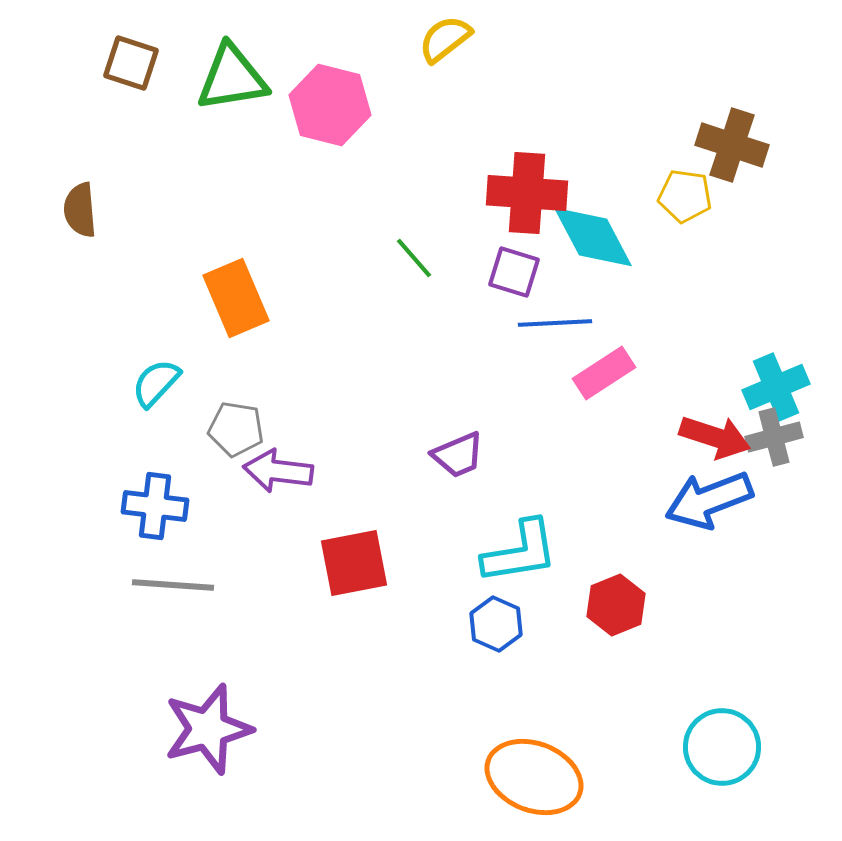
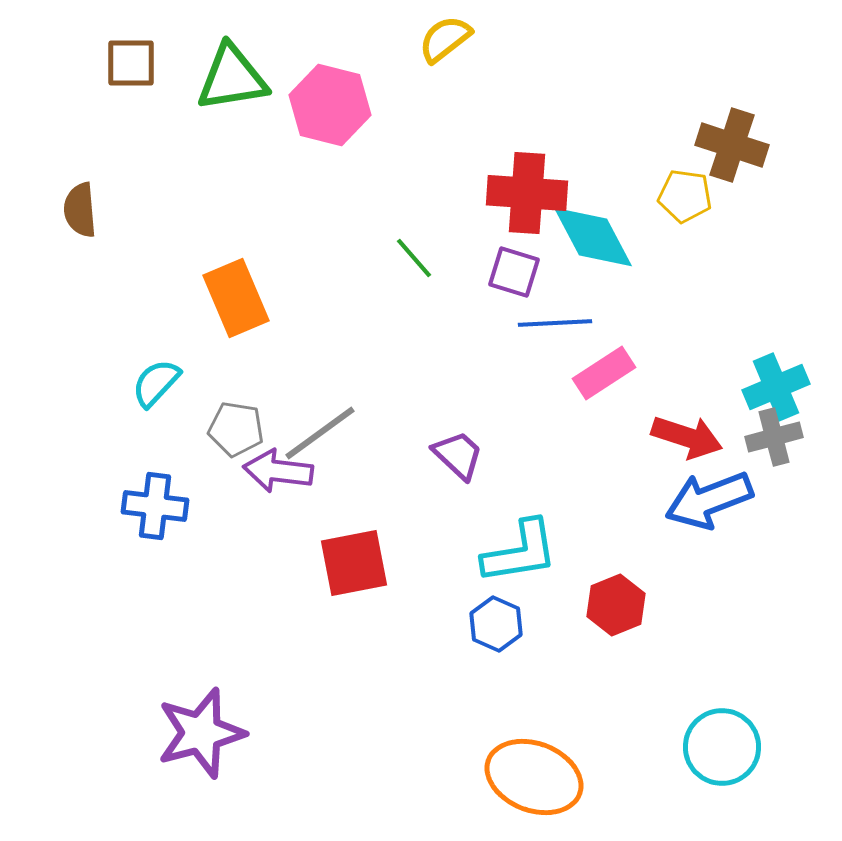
brown square: rotated 18 degrees counterclockwise
red arrow: moved 28 px left
purple trapezoid: rotated 114 degrees counterclockwise
gray line: moved 147 px right, 152 px up; rotated 40 degrees counterclockwise
purple star: moved 7 px left, 4 px down
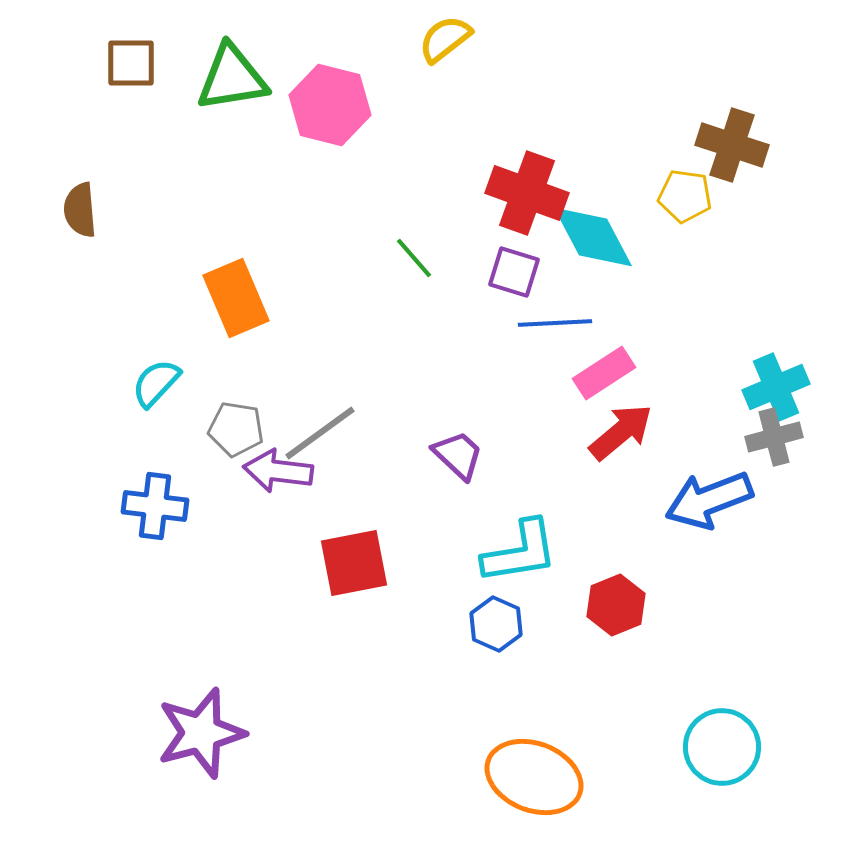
red cross: rotated 16 degrees clockwise
red arrow: moved 66 px left, 5 px up; rotated 58 degrees counterclockwise
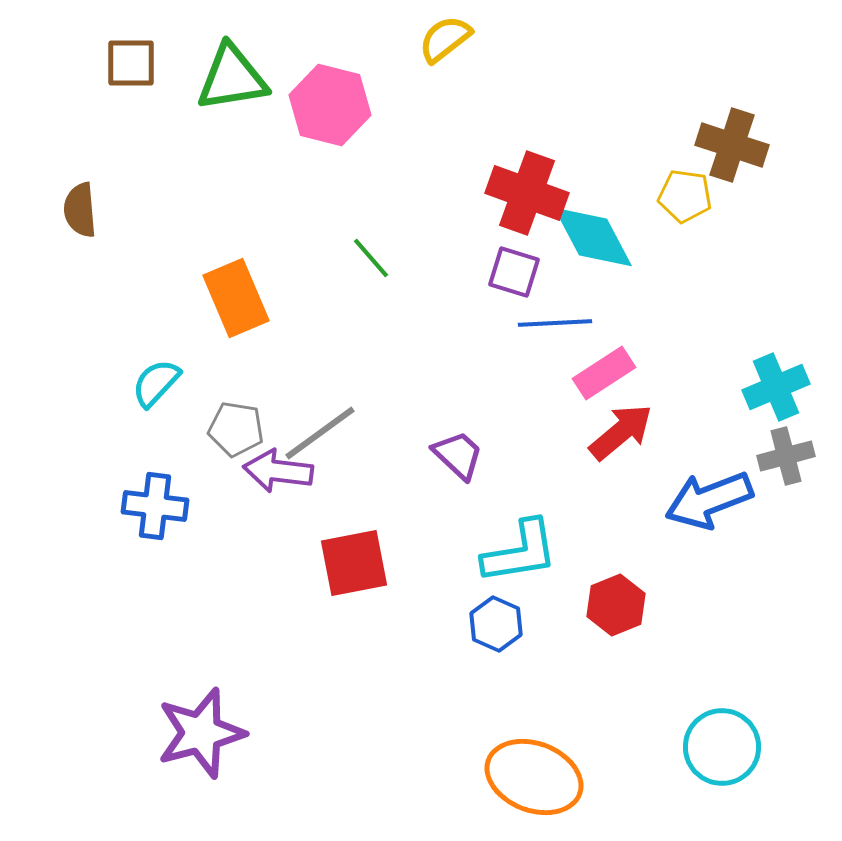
green line: moved 43 px left
gray cross: moved 12 px right, 19 px down
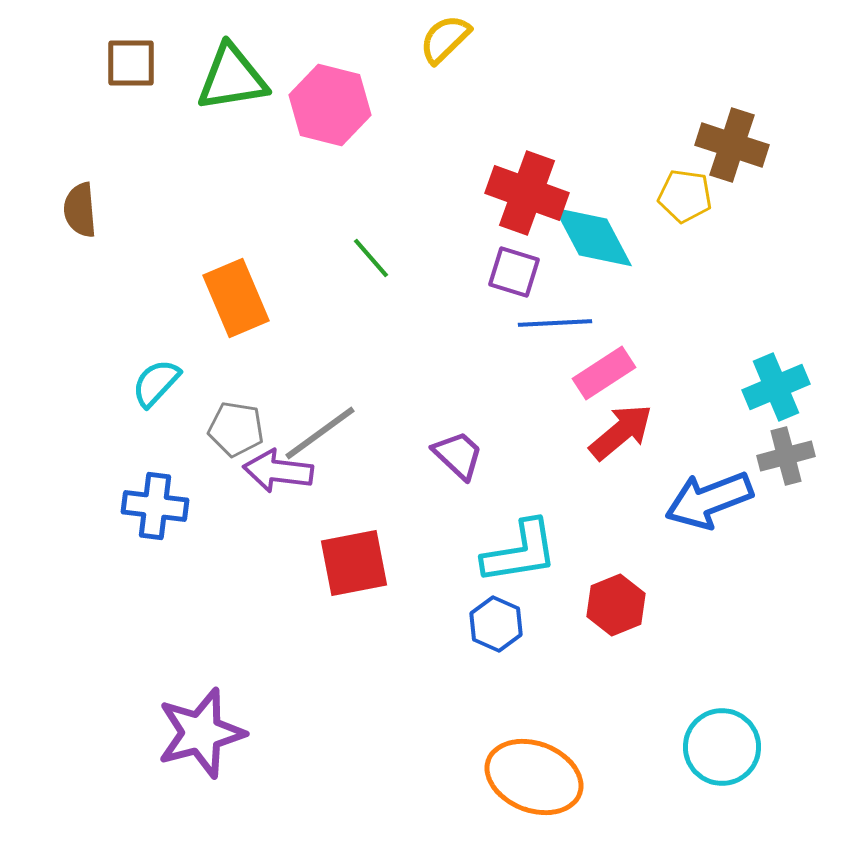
yellow semicircle: rotated 6 degrees counterclockwise
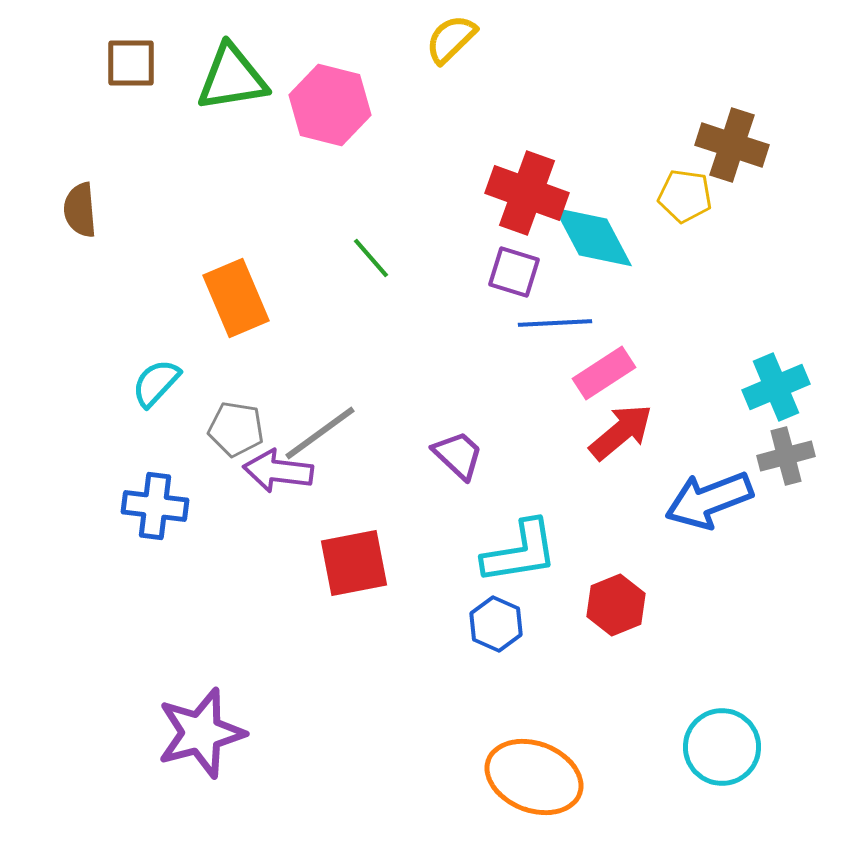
yellow semicircle: moved 6 px right
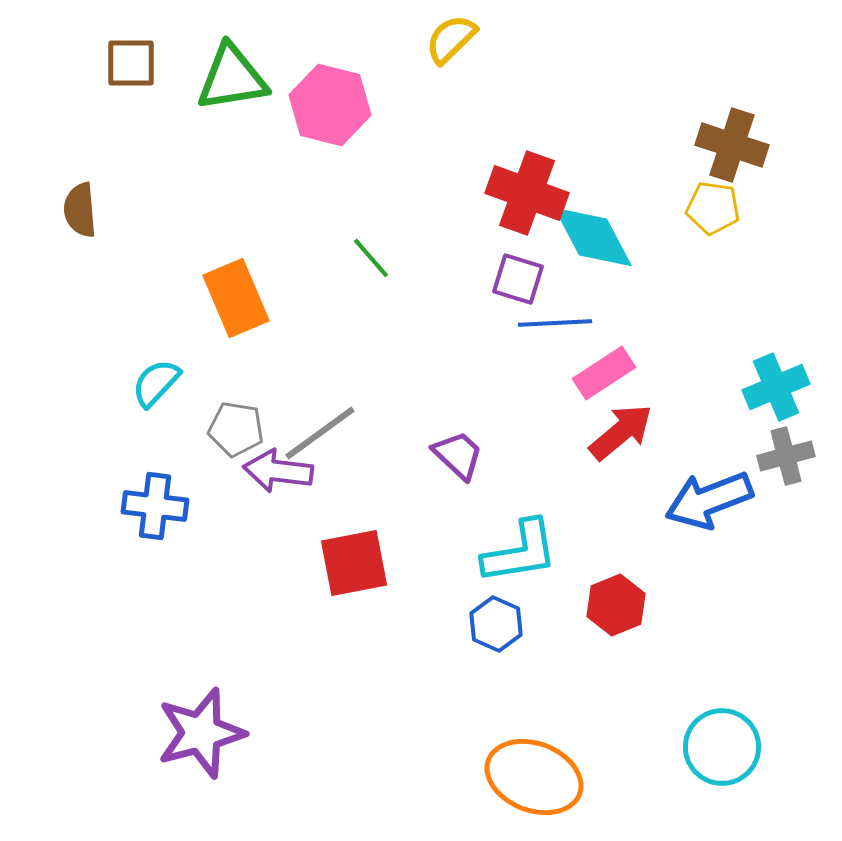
yellow pentagon: moved 28 px right, 12 px down
purple square: moved 4 px right, 7 px down
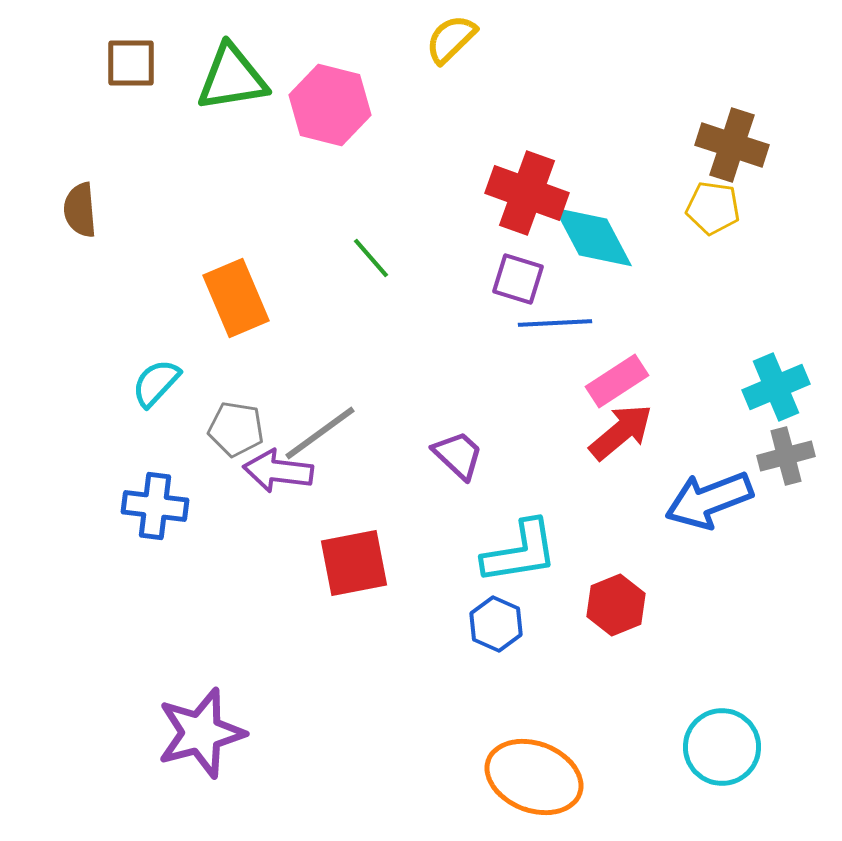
pink rectangle: moved 13 px right, 8 px down
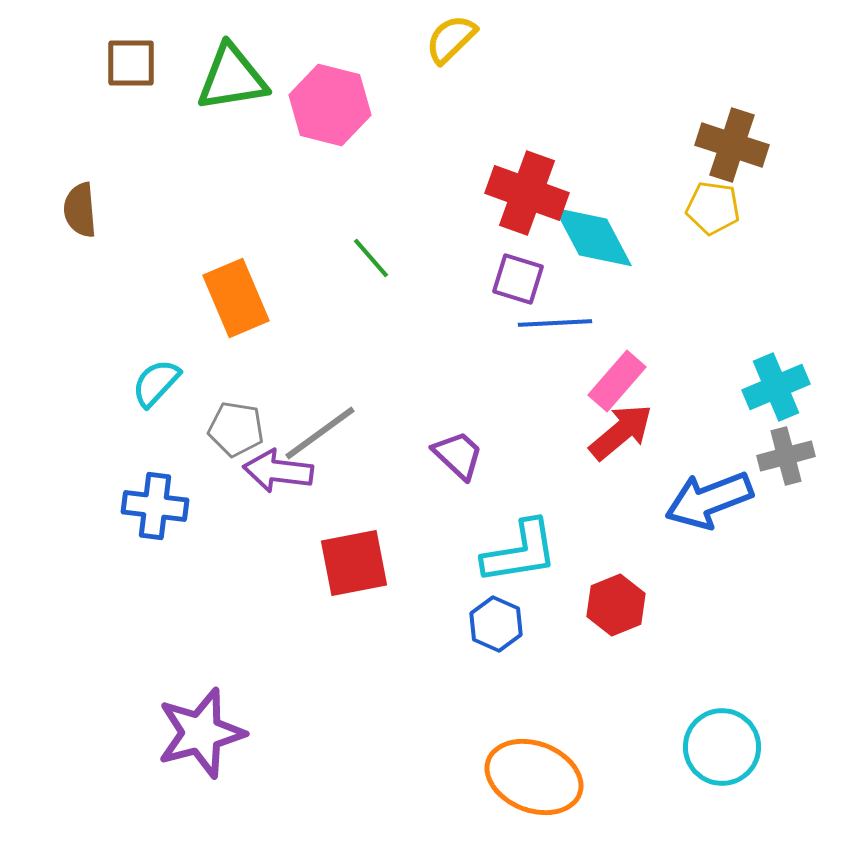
pink rectangle: rotated 16 degrees counterclockwise
